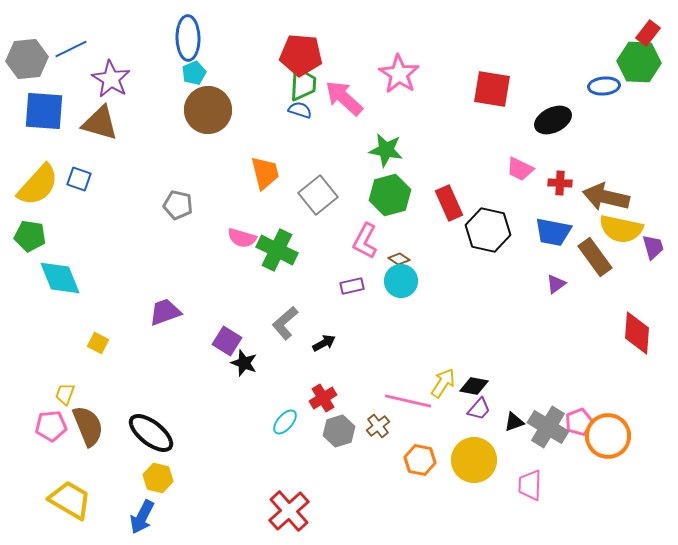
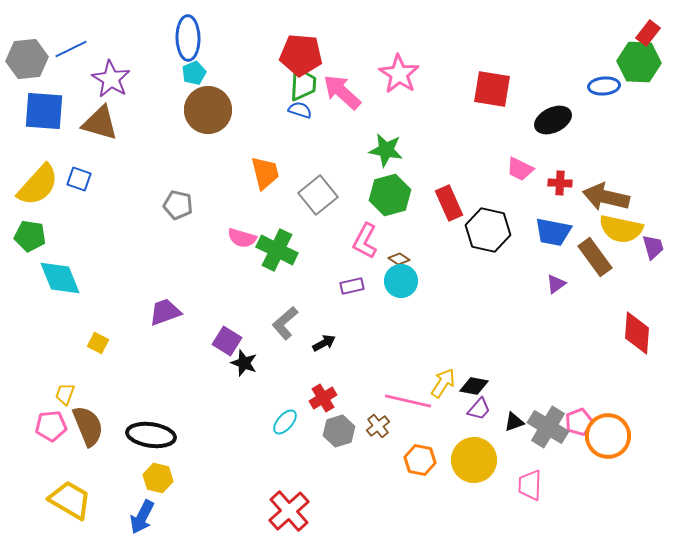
pink arrow at (344, 98): moved 2 px left, 6 px up
black ellipse at (151, 433): moved 2 px down; rotated 30 degrees counterclockwise
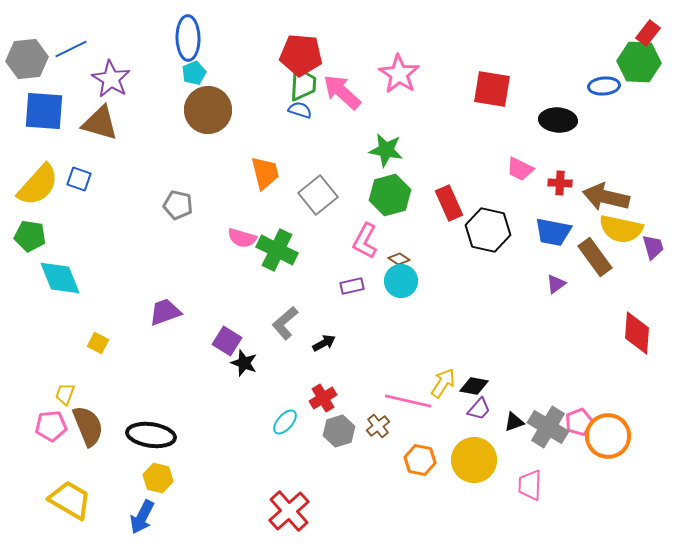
black ellipse at (553, 120): moved 5 px right; rotated 30 degrees clockwise
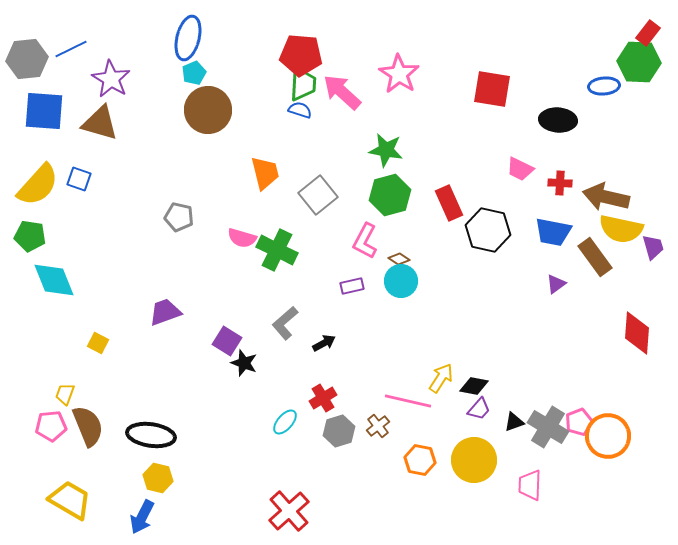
blue ellipse at (188, 38): rotated 15 degrees clockwise
gray pentagon at (178, 205): moved 1 px right, 12 px down
cyan diamond at (60, 278): moved 6 px left, 2 px down
yellow arrow at (443, 383): moved 2 px left, 5 px up
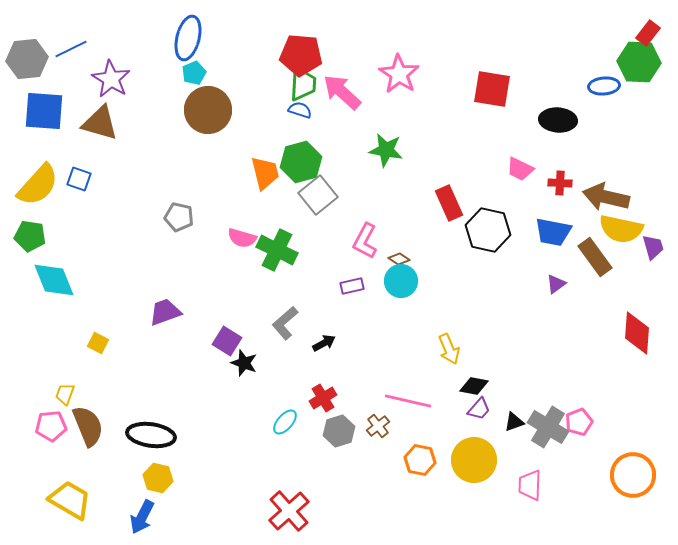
green hexagon at (390, 195): moved 89 px left, 33 px up
yellow arrow at (441, 378): moved 8 px right, 29 px up; rotated 124 degrees clockwise
orange circle at (608, 436): moved 25 px right, 39 px down
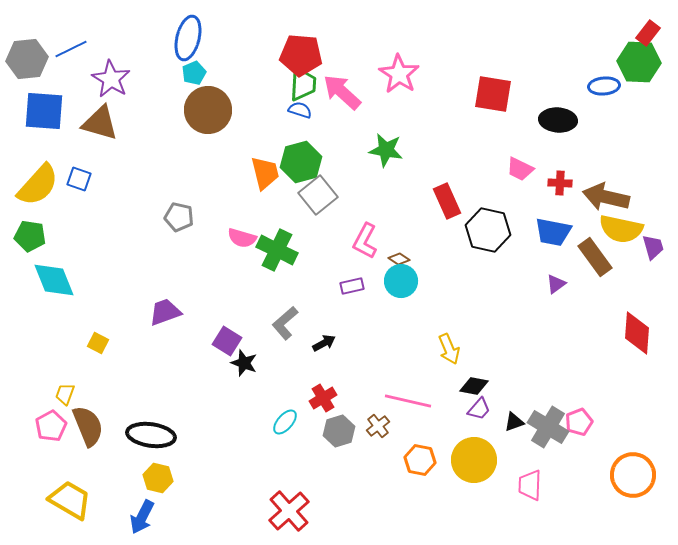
red square at (492, 89): moved 1 px right, 5 px down
red rectangle at (449, 203): moved 2 px left, 2 px up
pink pentagon at (51, 426): rotated 24 degrees counterclockwise
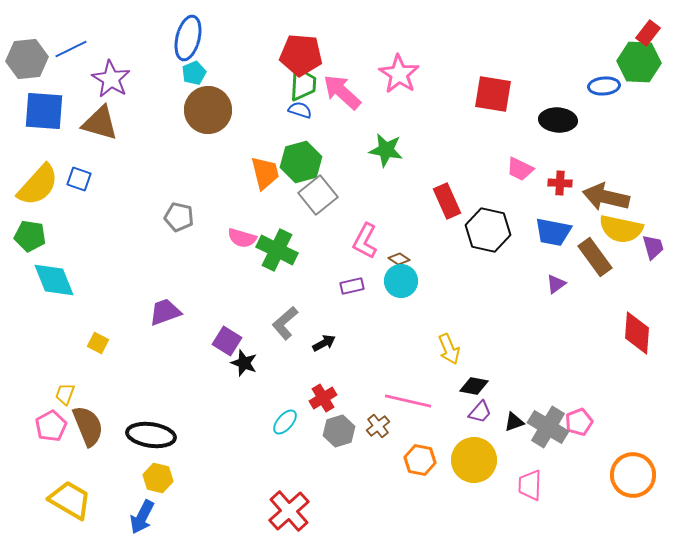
purple trapezoid at (479, 409): moved 1 px right, 3 px down
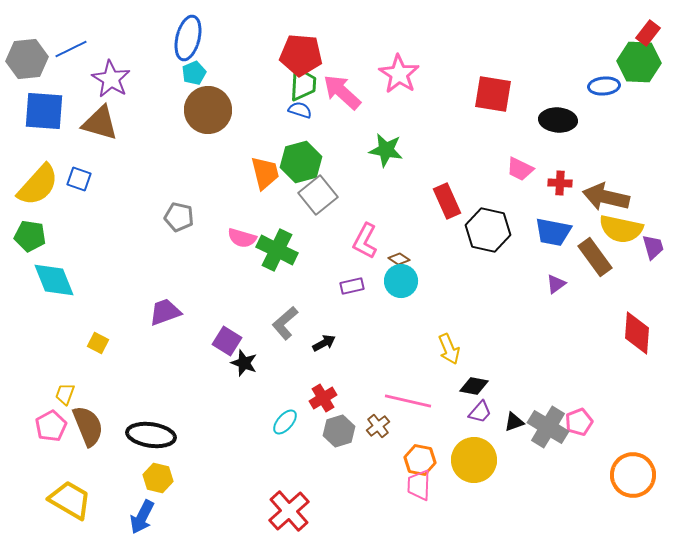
pink trapezoid at (530, 485): moved 111 px left
